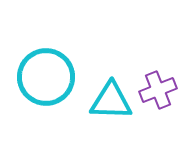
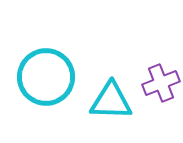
purple cross: moved 3 px right, 7 px up
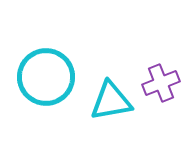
cyan triangle: rotated 12 degrees counterclockwise
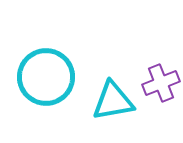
cyan triangle: moved 2 px right
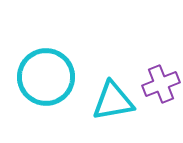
purple cross: moved 1 px down
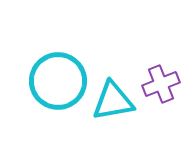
cyan circle: moved 12 px right, 4 px down
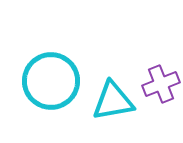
cyan circle: moved 7 px left
